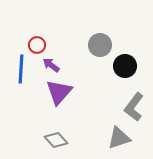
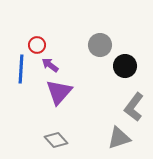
purple arrow: moved 1 px left
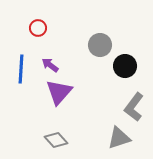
red circle: moved 1 px right, 17 px up
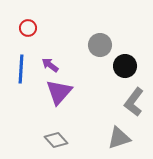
red circle: moved 10 px left
gray L-shape: moved 5 px up
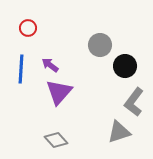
gray triangle: moved 6 px up
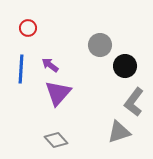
purple triangle: moved 1 px left, 1 px down
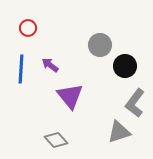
purple triangle: moved 12 px right, 3 px down; rotated 20 degrees counterclockwise
gray L-shape: moved 1 px right, 1 px down
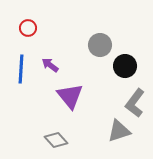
gray triangle: moved 1 px up
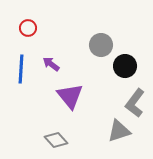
gray circle: moved 1 px right
purple arrow: moved 1 px right, 1 px up
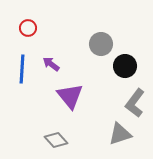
gray circle: moved 1 px up
blue line: moved 1 px right
gray triangle: moved 1 px right, 3 px down
